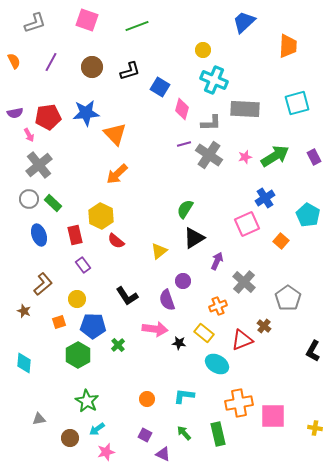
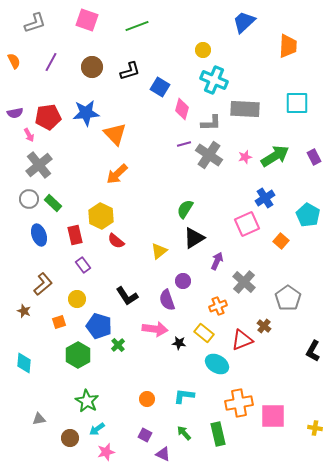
cyan square at (297, 103): rotated 15 degrees clockwise
blue pentagon at (93, 326): moved 6 px right; rotated 15 degrees clockwise
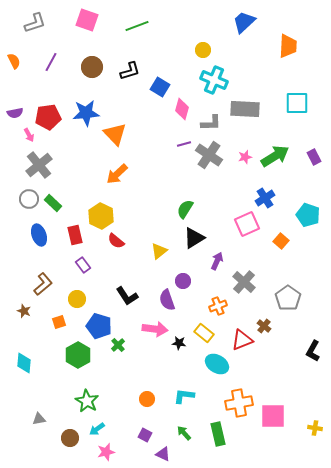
cyan pentagon at (308, 215): rotated 10 degrees counterclockwise
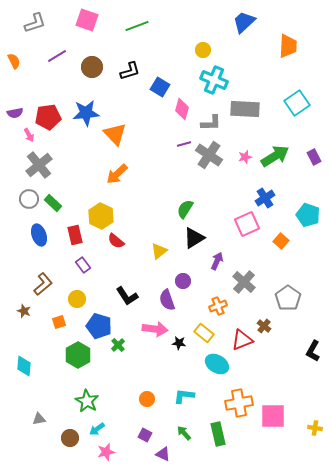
purple line at (51, 62): moved 6 px right, 6 px up; rotated 30 degrees clockwise
cyan square at (297, 103): rotated 35 degrees counterclockwise
cyan diamond at (24, 363): moved 3 px down
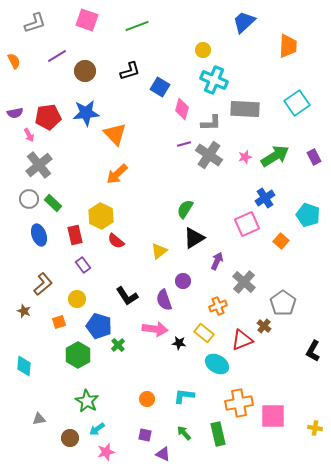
brown circle at (92, 67): moved 7 px left, 4 px down
gray pentagon at (288, 298): moved 5 px left, 5 px down
purple semicircle at (167, 300): moved 3 px left
purple square at (145, 435): rotated 16 degrees counterclockwise
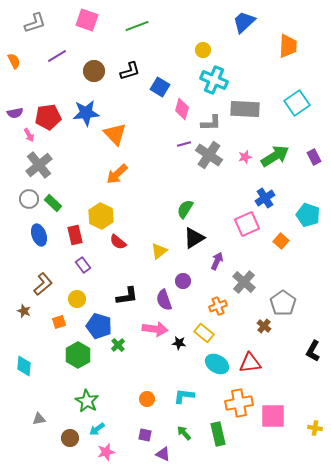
brown circle at (85, 71): moved 9 px right
red semicircle at (116, 241): moved 2 px right, 1 px down
black L-shape at (127, 296): rotated 65 degrees counterclockwise
red triangle at (242, 340): moved 8 px right, 23 px down; rotated 15 degrees clockwise
